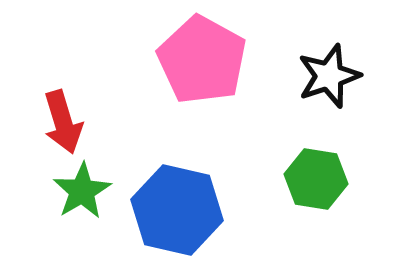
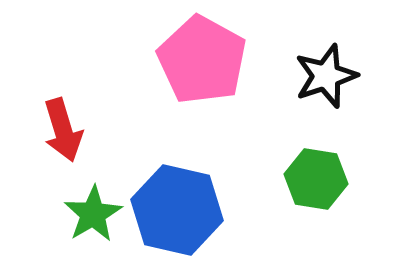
black star: moved 3 px left
red arrow: moved 8 px down
green star: moved 11 px right, 23 px down
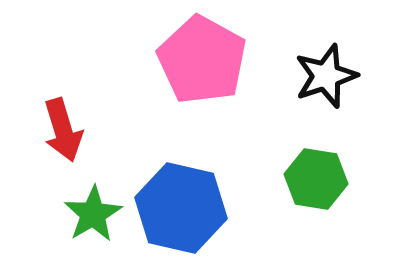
blue hexagon: moved 4 px right, 2 px up
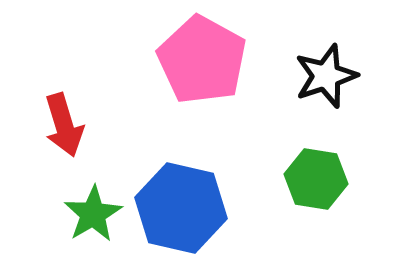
red arrow: moved 1 px right, 5 px up
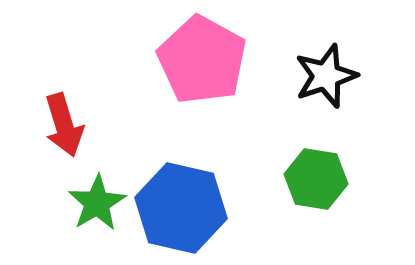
green star: moved 4 px right, 11 px up
